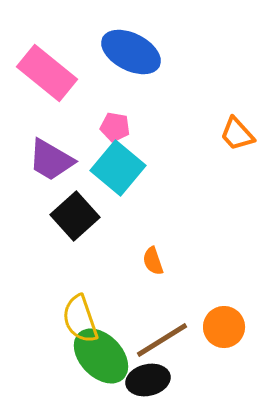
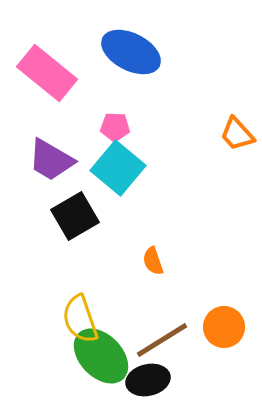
pink pentagon: rotated 8 degrees counterclockwise
black square: rotated 12 degrees clockwise
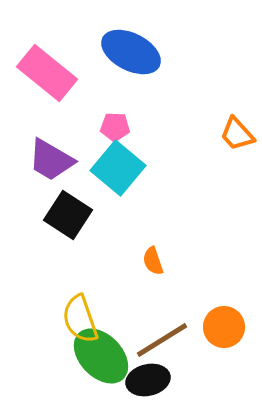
black square: moved 7 px left, 1 px up; rotated 27 degrees counterclockwise
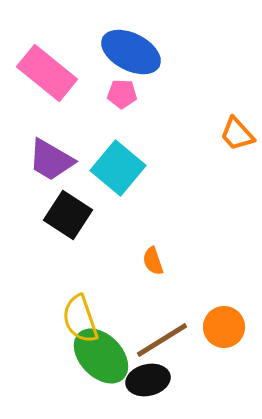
pink pentagon: moved 7 px right, 33 px up
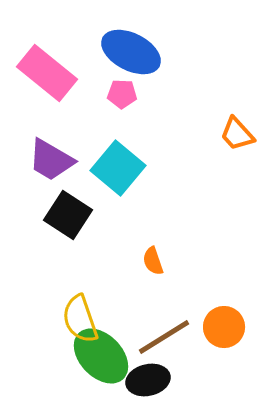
brown line: moved 2 px right, 3 px up
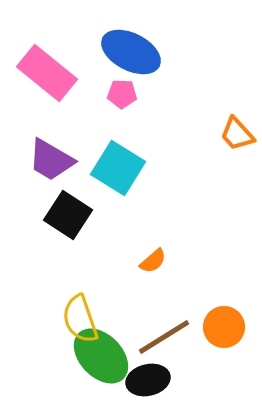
cyan square: rotated 8 degrees counterclockwise
orange semicircle: rotated 112 degrees counterclockwise
